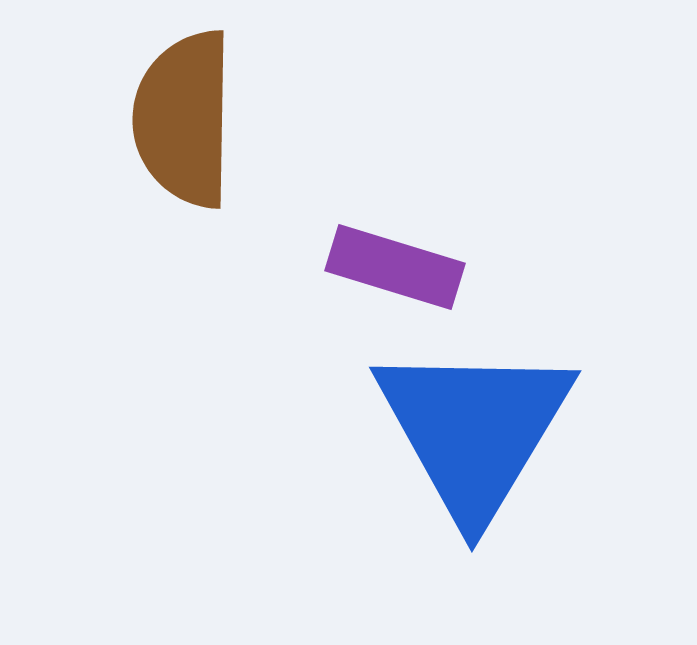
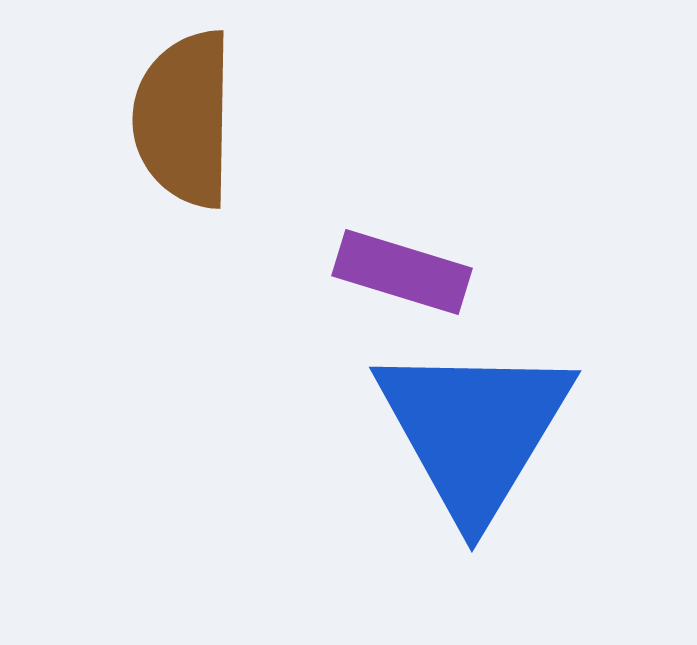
purple rectangle: moved 7 px right, 5 px down
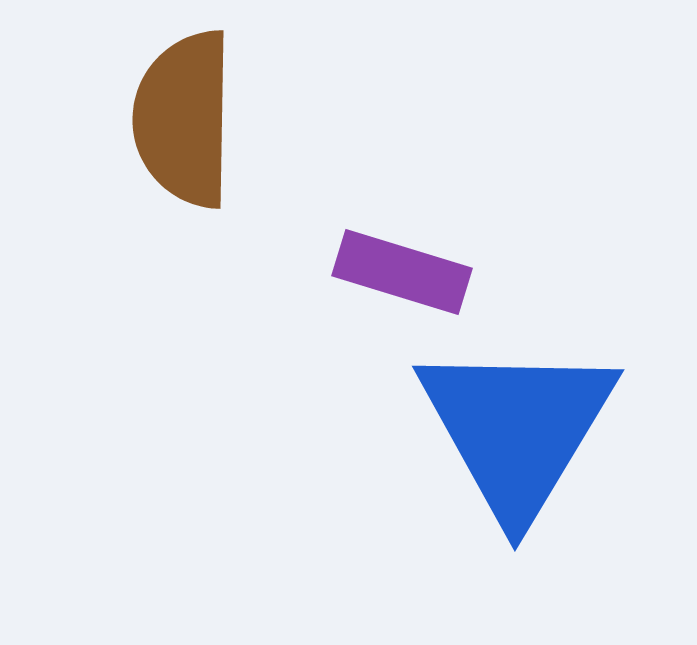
blue triangle: moved 43 px right, 1 px up
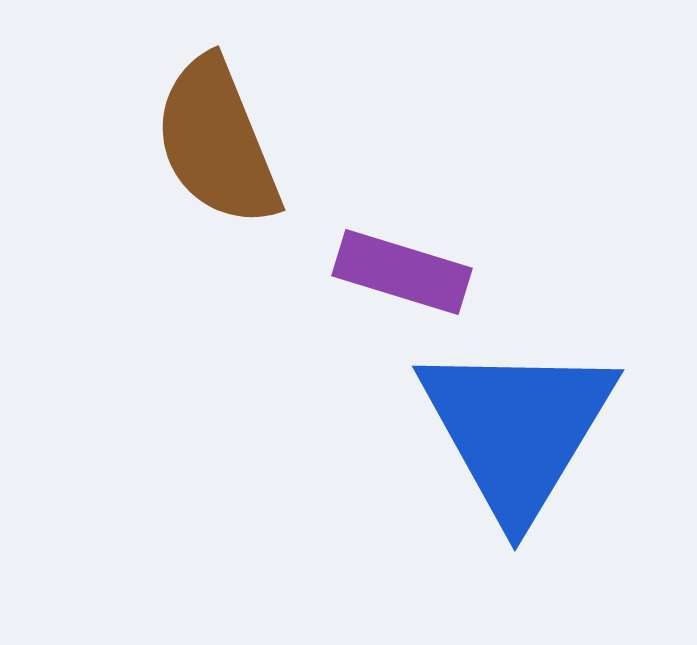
brown semicircle: moved 33 px right, 23 px down; rotated 23 degrees counterclockwise
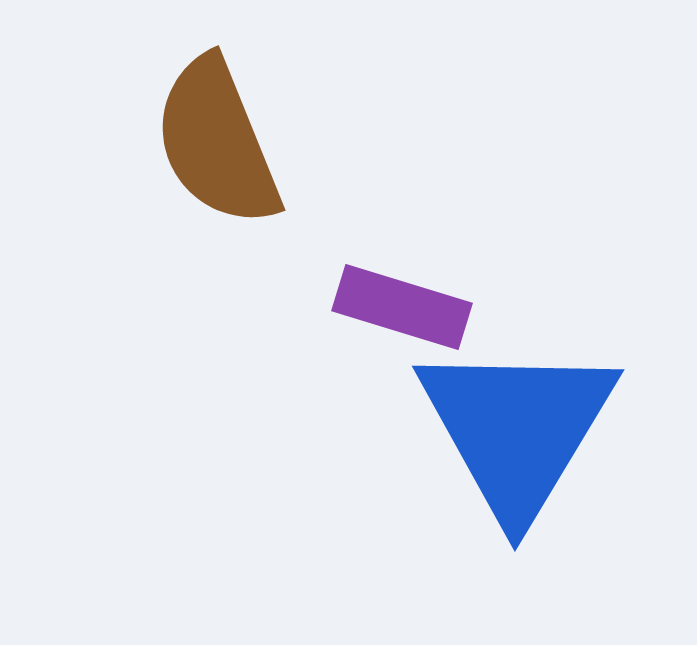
purple rectangle: moved 35 px down
